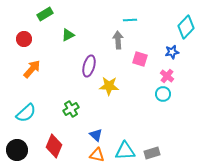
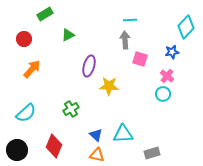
gray arrow: moved 7 px right
cyan triangle: moved 2 px left, 17 px up
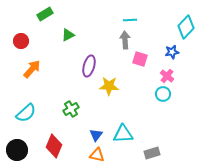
red circle: moved 3 px left, 2 px down
blue triangle: rotated 24 degrees clockwise
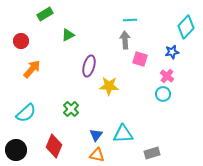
green cross: rotated 14 degrees counterclockwise
black circle: moved 1 px left
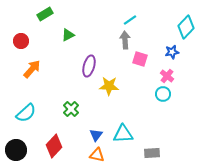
cyan line: rotated 32 degrees counterclockwise
red diamond: rotated 20 degrees clockwise
gray rectangle: rotated 14 degrees clockwise
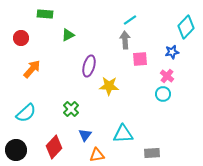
green rectangle: rotated 35 degrees clockwise
red circle: moved 3 px up
pink square: rotated 21 degrees counterclockwise
blue triangle: moved 11 px left
red diamond: moved 1 px down
orange triangle: rotated 21 degrees counterclockwise
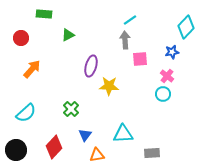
green rectangle: moved 1 px left
purple ellipse: moved 2 px right
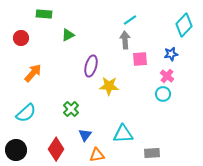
cyan diamond: moved 2 px left, 2 px up
blue star: moved 1 px left, 2 px down
orange arrow: moved 1 px right, 4 px down
red diamond: moved 2 px right, 2 px down; rotated 10 degrees counterclockwise
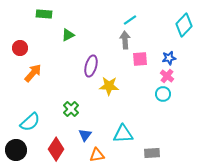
red circle: moved 1 px left, 10 px down
blue star: moved 2 px left, 4 px down
cyan semicircle: moved 4 px right, 9 px down
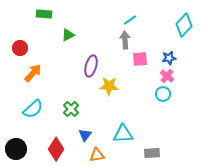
cyan semicircle: moved 3 px right, 13 px up
black circle: moved 1 px up
